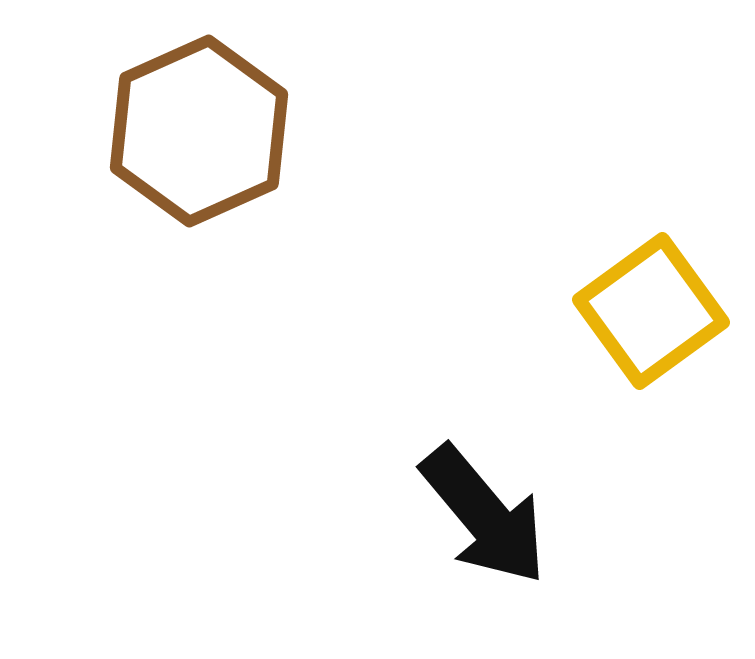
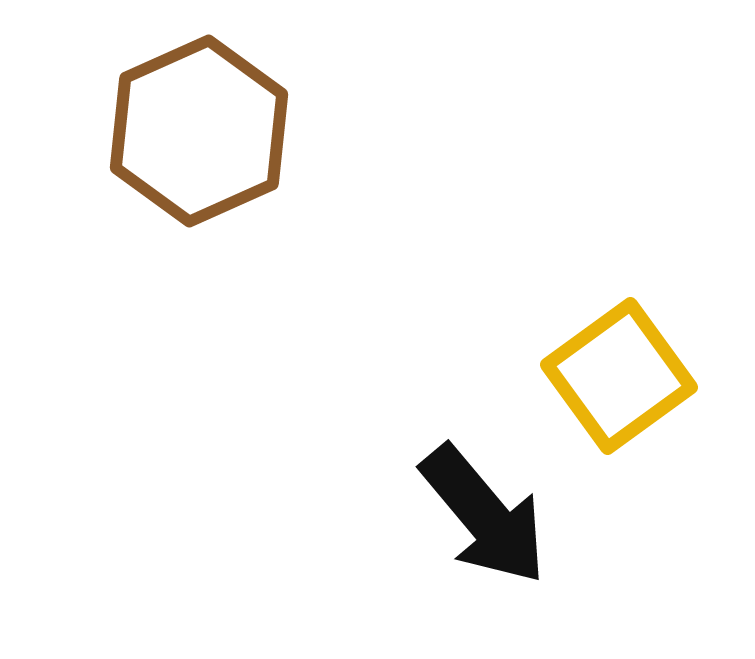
yellow square: moved 32 px left, 65 px down
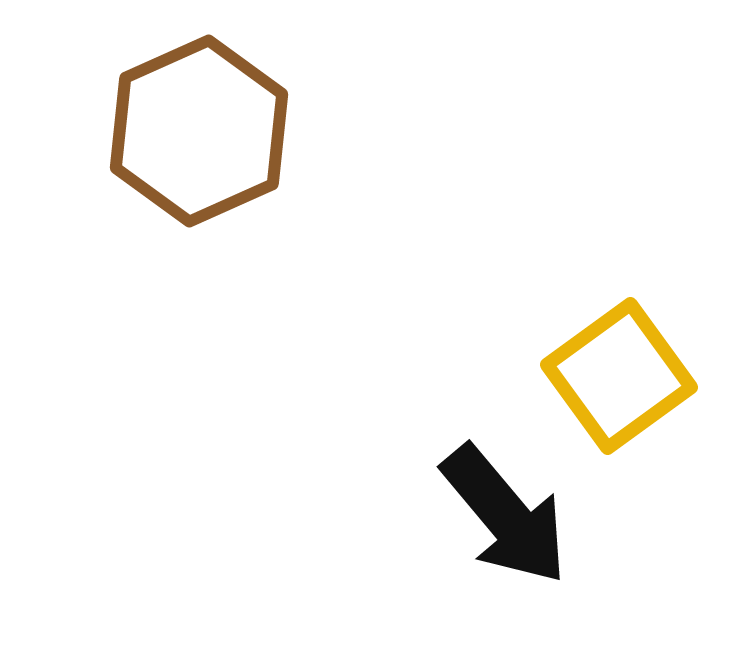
black arrow: moved 21 px right
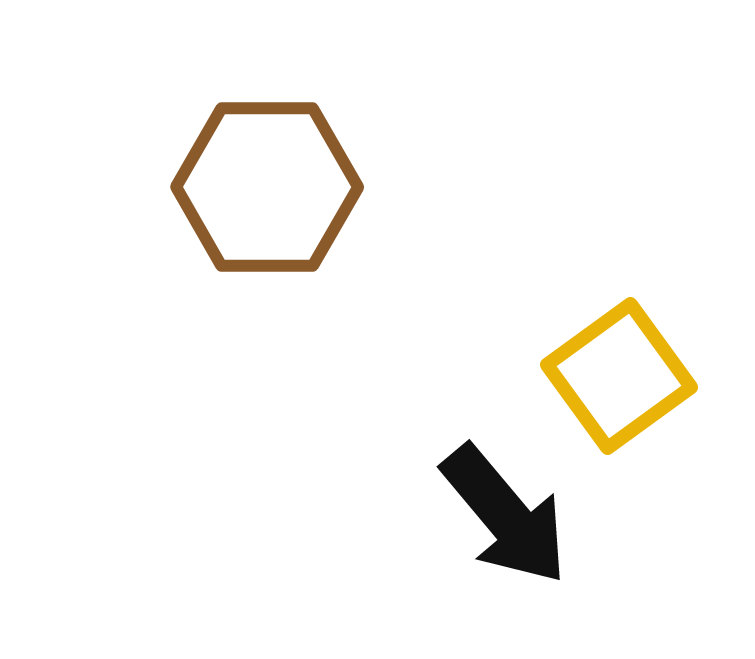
brown hexagon: moved 68 px right, 56 px down; rotated 24 degrees clockwise
